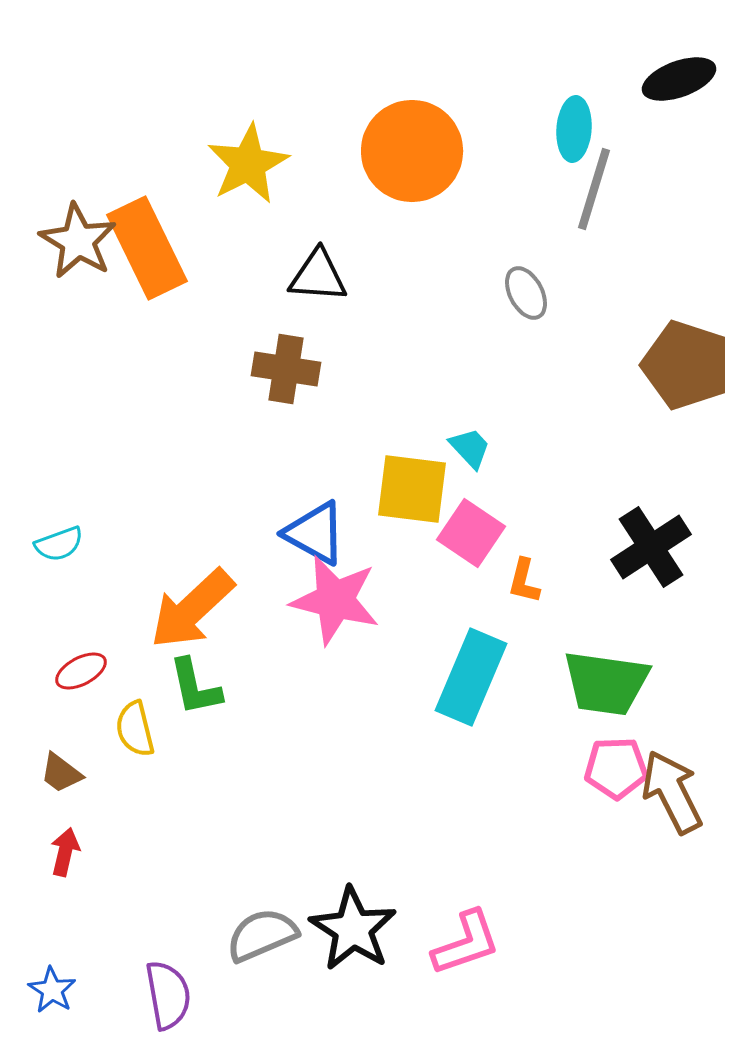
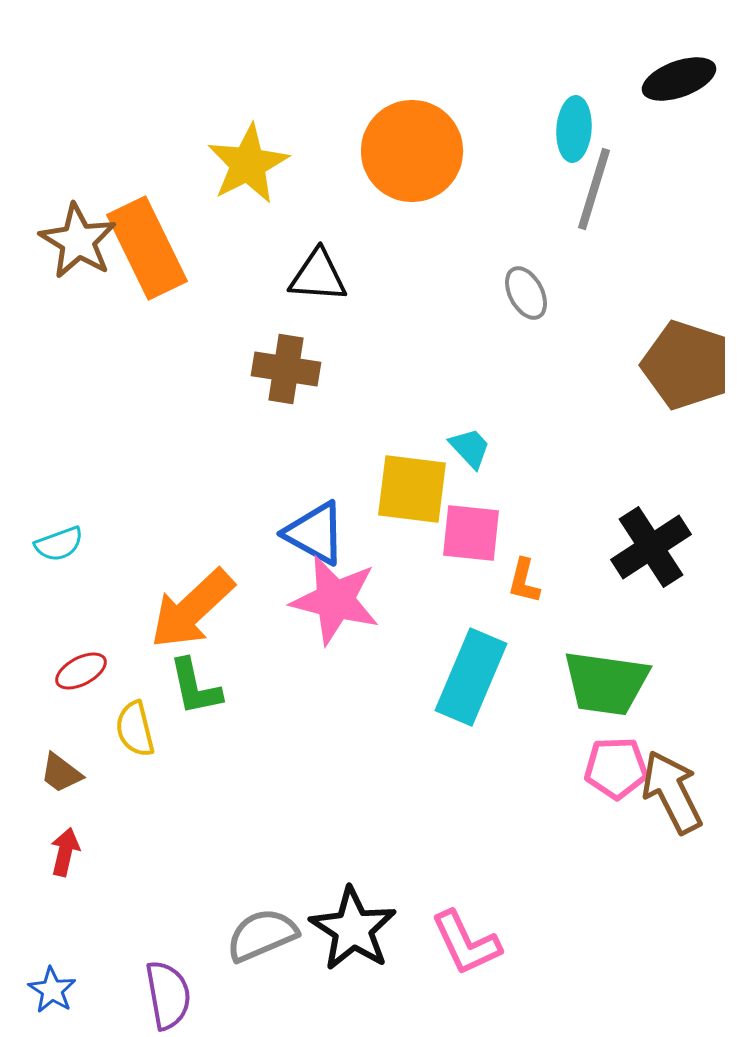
pink square: rotated 28 degrees counterclockwise
pink L-shape: rotated 84 degrees clockwise
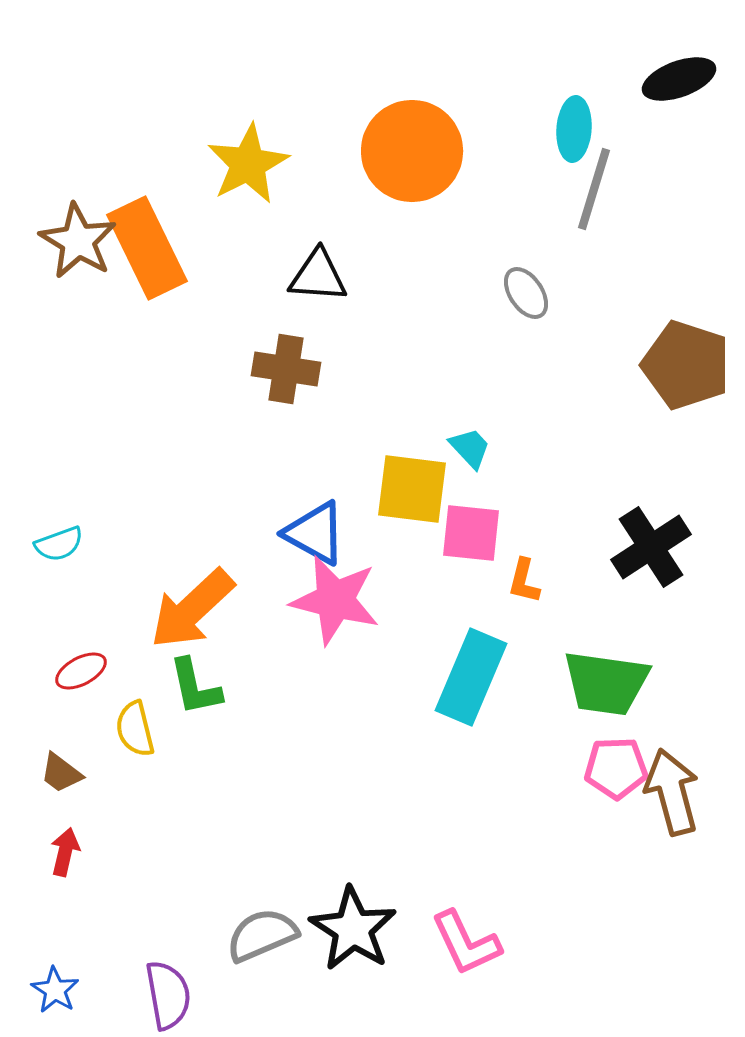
gray ellipse: rotated 6 degrees counterclockwise
brown arrow: rotated 12 degrees clockwise
blue star: moved 3 px right
